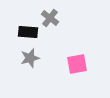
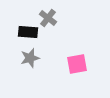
gray cross: moved 2 px left
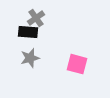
gray cross: moved 12 px left; rotated 18 degrees clockwise
pink square: rotated 25 degrees clockwise
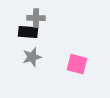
gray cross: rotated 36 degrees clockwise
gray star: moved 2 px right, 1 px up
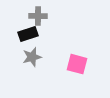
gray cross: moved 2 px right, 2 px up
black rectangle: moved 2 px down; rotated 24 degrees counterclockwise
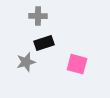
black rectangle: moved 16 px right, 9 px down
gray star: moved 6 px left, 5 px down
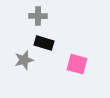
black rectangle: rotated 36 degrees clockwise
gray star: moved 2 px left, 2 px up
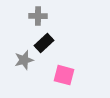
black rectangle: rotated 60 degrees counterclockwise
pink square: moved 13 px left, 11 px down
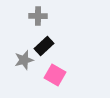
black rectangle: moved 3 px down
pink square: moved 9 px left; rotated 15 degrees clockwise
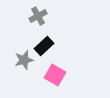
gray cross: rotated 30 degrees counterclockwise
